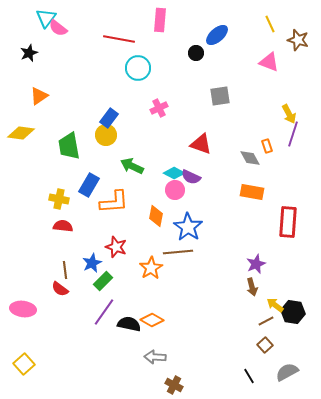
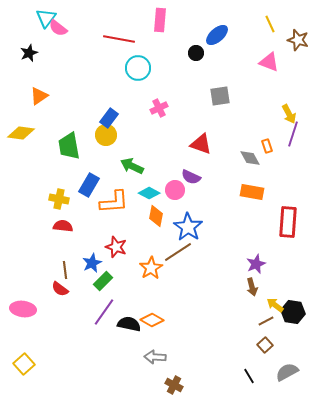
cyan diamond at (174, 173): moved 25 px left, 20 px down
brown line at (178, 252): rotated 28 degrees counterclockwise
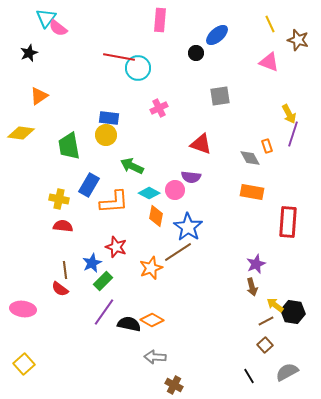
red line at (119, 39): moved 18 px down
blue rectangle at (109, 118): rotated 60 degrees clockwise
purple semicircle at (191, 177): rotated 18 degrees counterclockwise
orange star at (151, 268): rotated 10 degrees clockwise
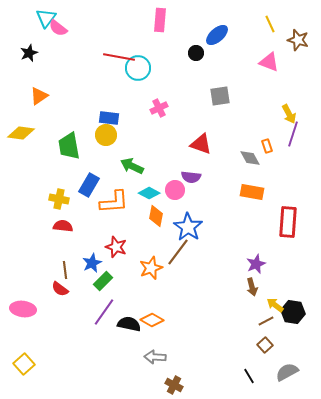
brown line at (178, 252): rotated 20 degrees counterclockwise
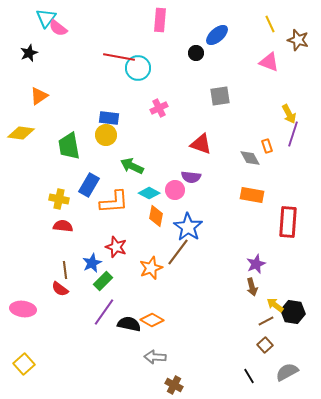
orange rectangle at (252, 192): moved 3 px down
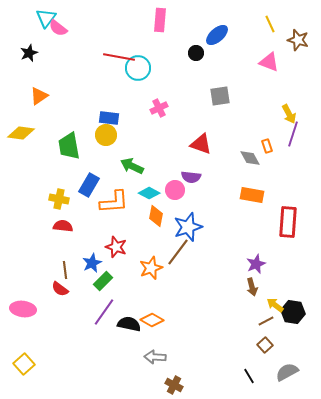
blue star at (188, 227): rotated 20 degrees clockwise
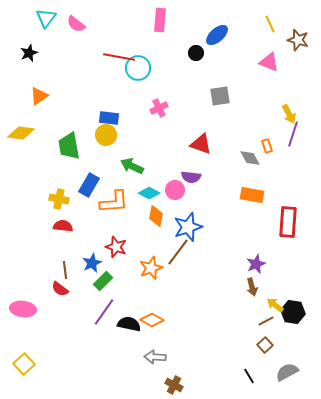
pink semicircle at (58, 28): moved 18 px right, 4 px up
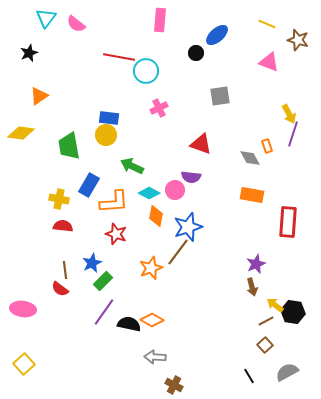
yellow line at (270, 24): moved 3 px left; rotated 42 degrees counterclockwise
cyan circle at (138, 68): moved 8 px right, 3 px down
red star at (116, 247): moved 13 px up
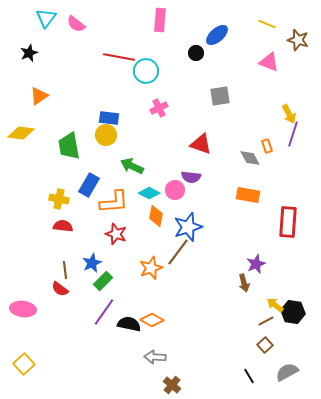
orange rectangle at (252, 195): moved 4 px left
brown arrow at (252, 287): moved 8 px left, 4 px up
brown cross at (174, 385): moved 2 px left; rotated 12 degrees clockwise
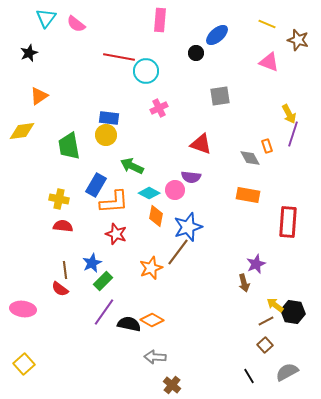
yellow diamond at (21, 133): moved 1 px right, 2 px up; rotated 16 degrees counterclockwise
blue rectangle at (89, 185): moved 7 px right
